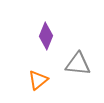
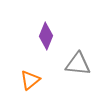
orange triangle: moved 8 px left
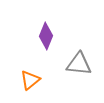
gray triangle: moved 1 px right
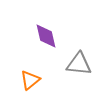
purple diamond: rotated 36 degrees counterclockwise
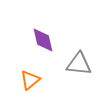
purple diamond: moved 3 px left, 4 px down
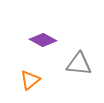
purple diamond: rotated 48 degrees counterclockwise
